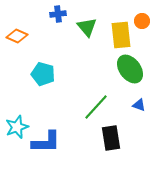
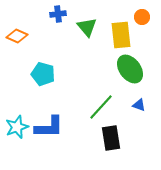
orange circle: moved 4 px up
green line: moved 5 px right
blue L-shape: moved 3 px right, 15 px up
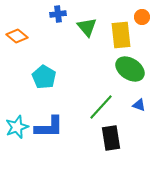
orange diamond: rotated 15 degrees clockwise
green ellipse: rotated 20 degrees counterclockwise
cyan pentagon: moved 1 px right, 3 px down; rotated 15 degrees clockwise
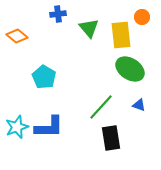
green triangle: moved 2 px right, 1 px down
